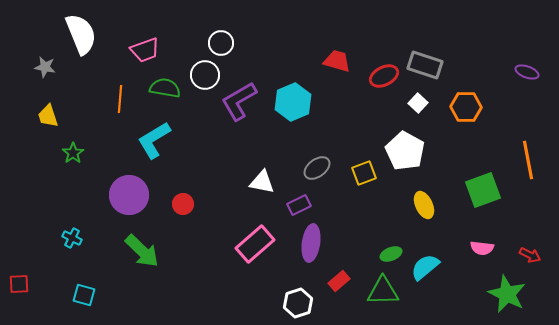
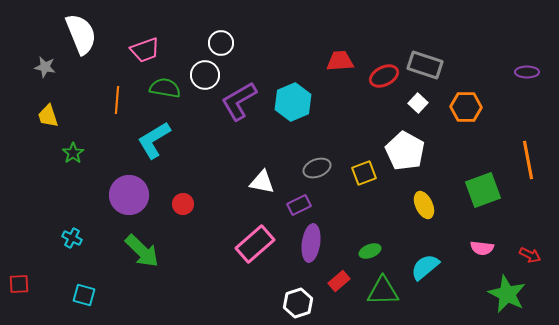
red trapezoid at (337, 61): moved 3 px right; rotated 20 degrees counterclockwise
purple ellipse at (527, 72): rotated 20 degrees counterclockwise
orange line at (120, 99): moved 3 px left, 1 px down
gray ellipse at (317, 168): rotated 16 degrees clockwise
green ellipse at (391, 254): moved 21 px left, 3 px up
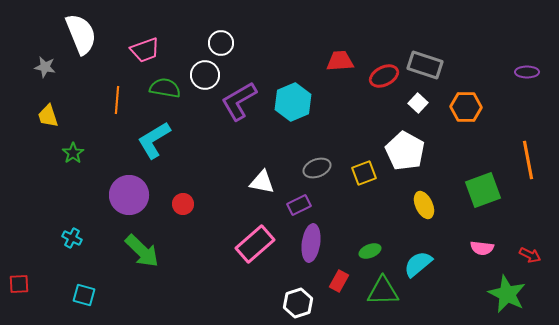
cyan semicircle at (425, 267): moved 7 px left, 3 px up
red rectangle at (339, 281): rotated 20 degrees counterclockwise
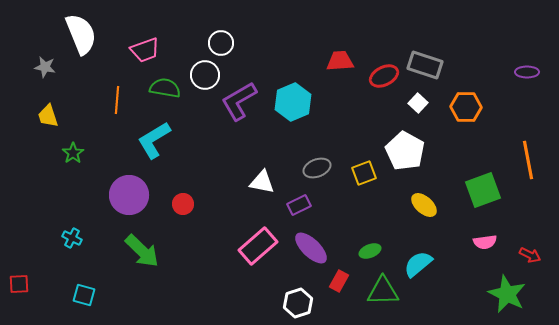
yellow ellipse at (424, 205): rotated 24 degrees counterclockwise
purple ellipse at (311, 243): moved 5 px down; rotated 54 degrees counterclockwise
pink rectangle at (255, 244): moved 3 px right, 2 px down
pink semicircle at (482, 248): moved 3 px right, 6 px up; rotated 15 degrees counterclockwise
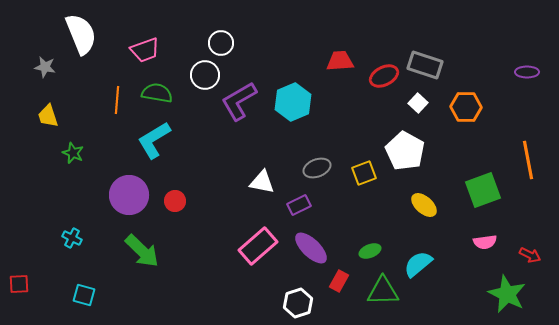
green semicircle at (165, 88): moved 8 px left, 5 px down
green star at (73, 153): rotated 15 degrees counterclockwise
red circle at (183, 204): moved 8 px left, 3 px up
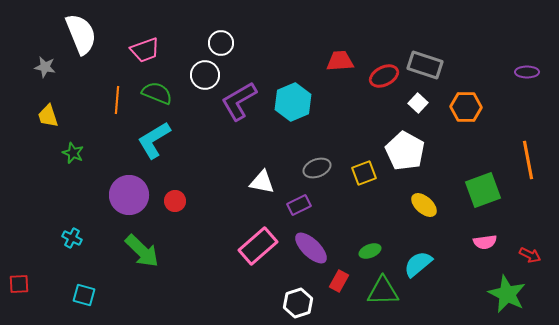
green semicircle at (157, 93): rotated 12 degrees clockwise
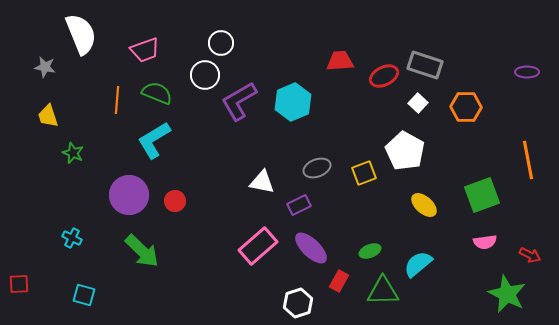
green square at (483, 190): moved 1 px left, 5 px down
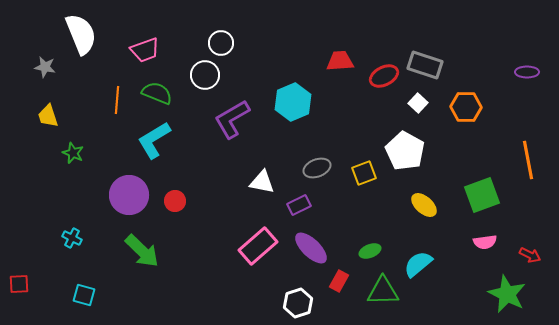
purple L-shape at (239, 101): moved 7 px left, 18 px down
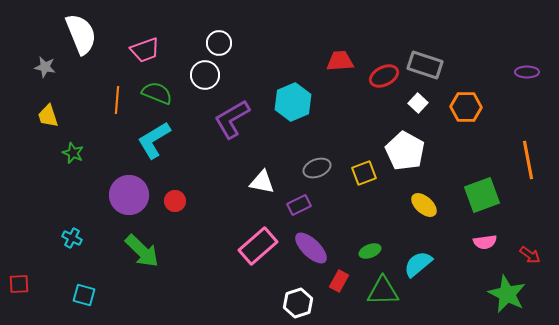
white circle at (221, 43): moved 2 px left
red arrow at (530, 255): rotated 10 degrees clockwise
